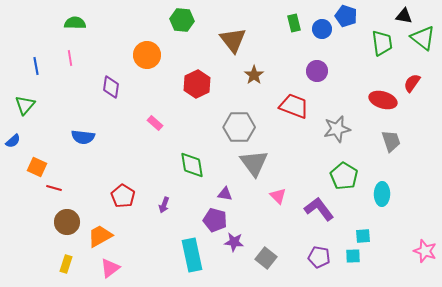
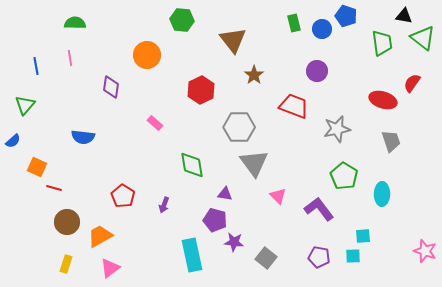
red hexagon at (197, 84): moved 4 px right, 6 px down
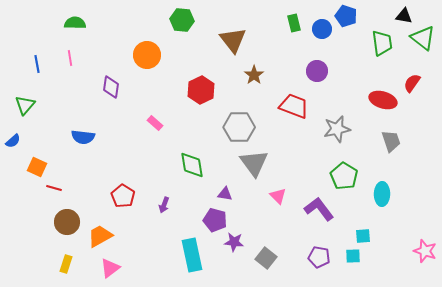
blue line at (36, 66): moved 1 px right, 2 px up
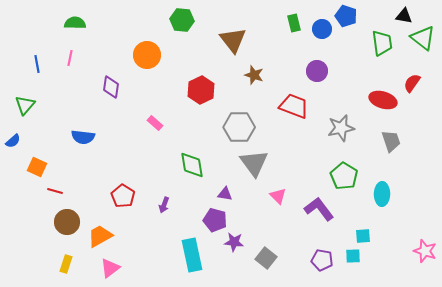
pink line at (70, 58): rotated 21 degrees clockwise
brown star at (254, 75): rotated 18 degrees counterclockwise
gray star at (337, 129): moved 4 px right, 1 px up
red line at (54, 188): moved 1 px right, 3 px down
purple pentagon at (319, 257): moved 3 px right, 3 px down
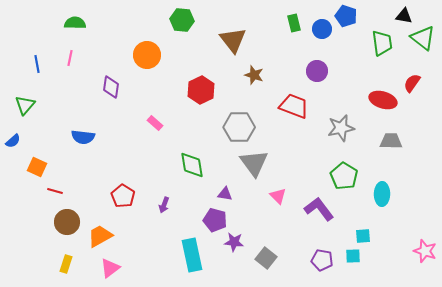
gray trapezoid at (391, 141): rotated 70 degrees counterclockwise
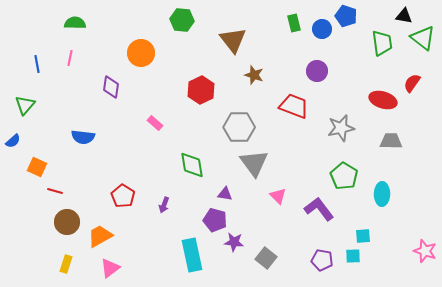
orange circle at (147, 55): moved 6 px left, 2 px up
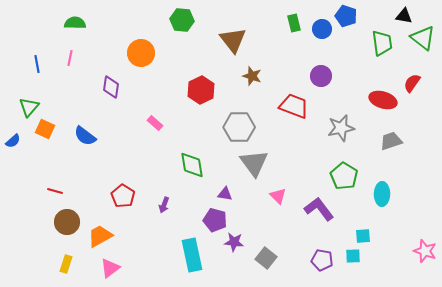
purple circle at (317, 71): moved 4 px right, 5 px down
brown star at (254, 75): moved 2 px left, 1 px down
green triangle at (25, 105): moved 4 px right, 2 px down
blue semicircle at (83, 137): moved 2 px right, 1 px up; rotated 30 degrees clockwise
gray trapezoid at (391, 141): rotated 20 degrees counterclockwise
orange square at (37, 167): moved 8 px right, 38 px up
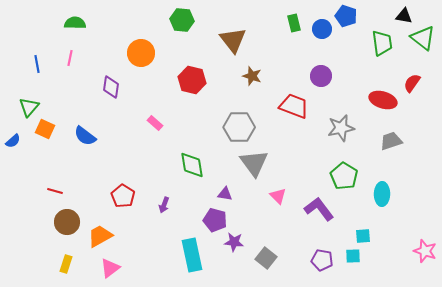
red hexagon at (201, 90): moved 9 px left, 10 px up; rotated 20 degrees counterclockwise
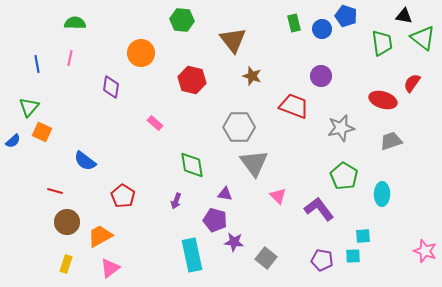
orange square at (45, 129): moved 3 px left, 3 px down
blue semicircle at (85, 136): moved 25 px down
purple arrow at (164, 205): moved 12 px right, 4 px up
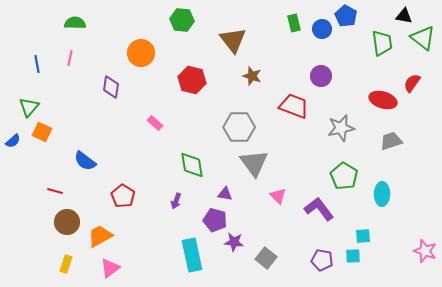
blue pentagon at (346, 16): rotated 10 degrees clockwise
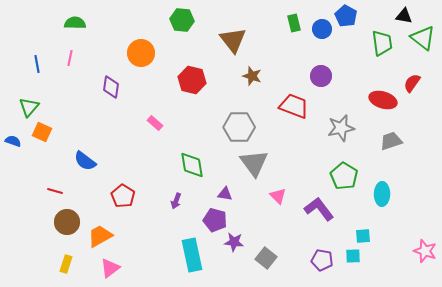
blue semicircle at (13, 141): rotated 119 degrees counterclockwise
